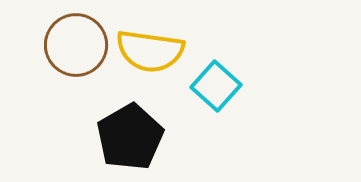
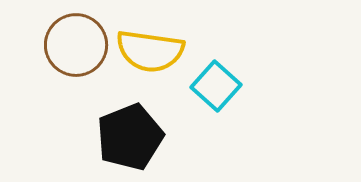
black pentagon: rotated 8 degrees clockwise
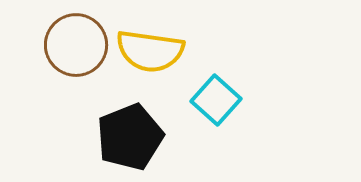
cyan square: moved 14 px down
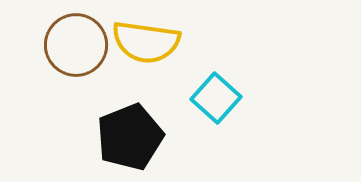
yellow semicircle: moved 4 px left, 9 px up
cyan square: moved 2 px up
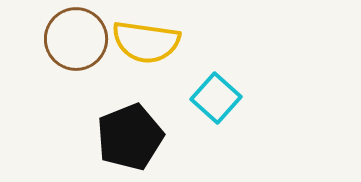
brown circle: moved 6 px up
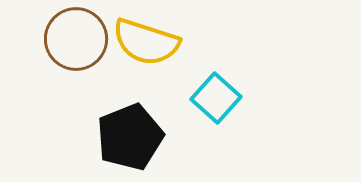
yellow semicircle: rotated 10 degrees clockwise
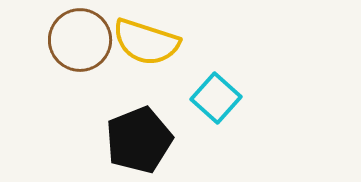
brown circle: moved 4 px right, 1 px down
black pentagon: moved 9 px right, 3 px down
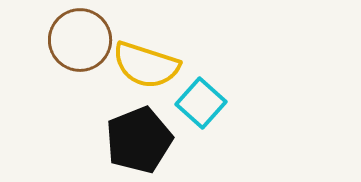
yellow semicircle: moved 23 px down
cyan square: moved 15 px left, 5 px down
